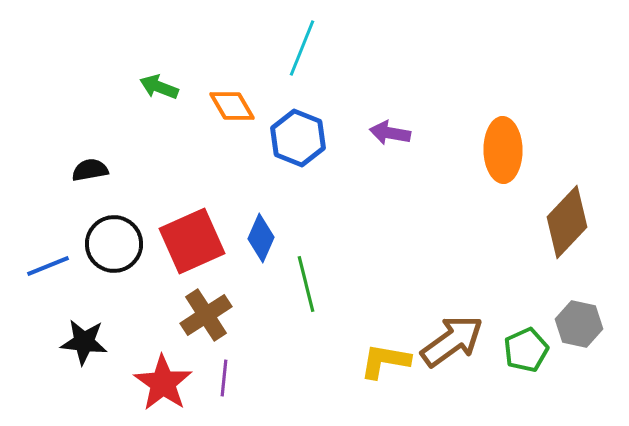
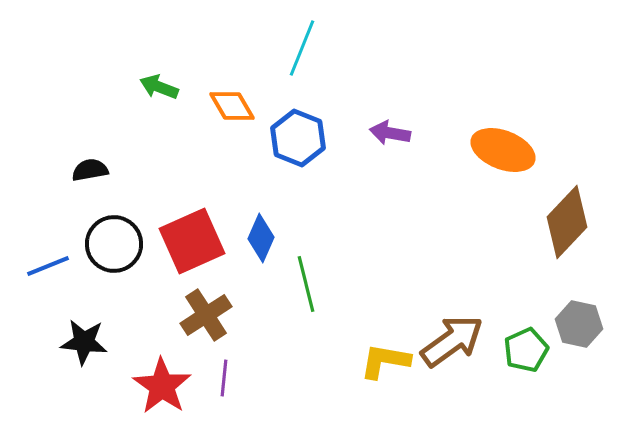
orange ellipse: rotated 68 degrees counterclockwise
red star: moved 1 px left, 3 px down
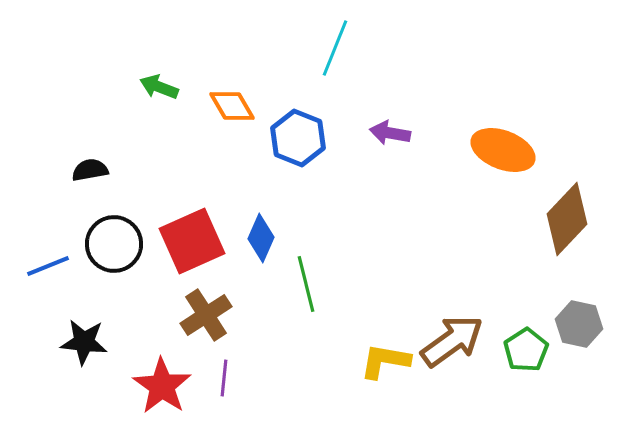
cyan line: moved 33 px right
brown diamond: moved 3 px up
green pentagon: rotated 9 degrees counterclockwise
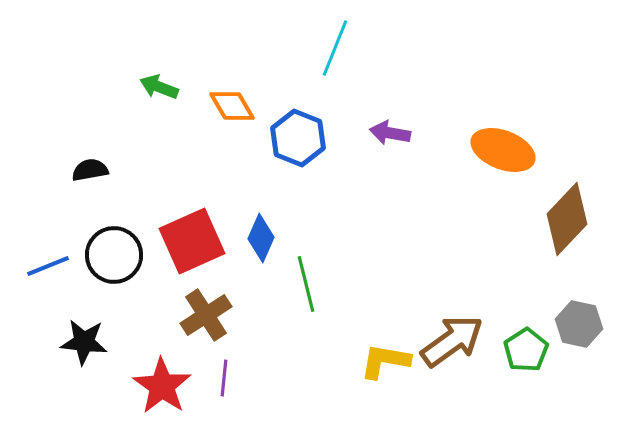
black circle: moved 11 px down
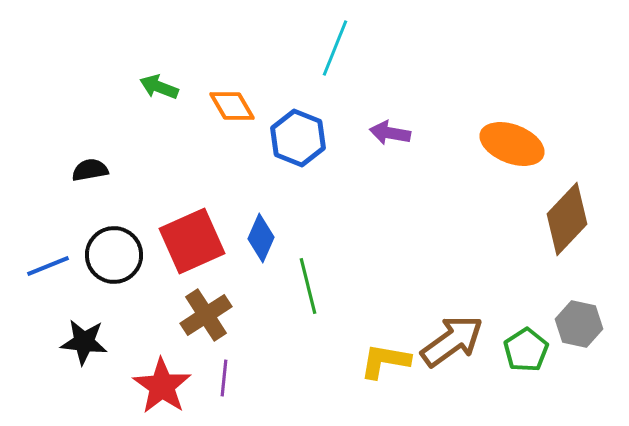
orange ellipse: moved 9 px right, 6 px up
green line: moved 2 px right, 2 px down
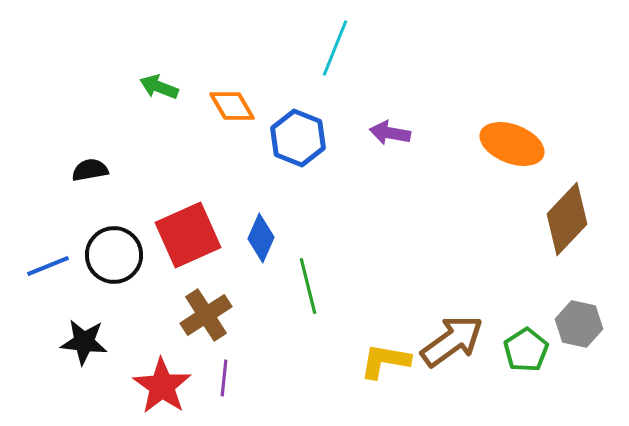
red square: moved 4 px left, 6 px up
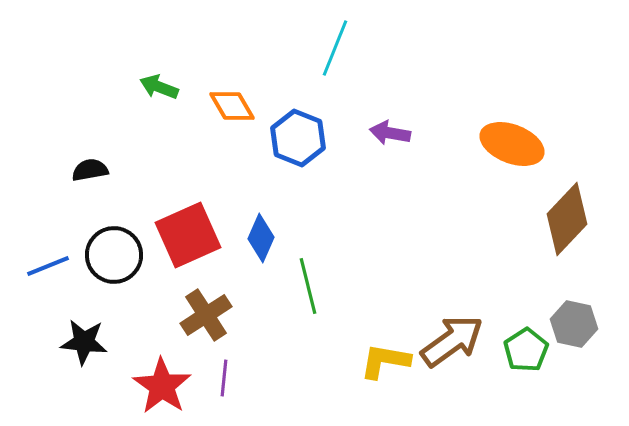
gray hexagon: moved 5 px left
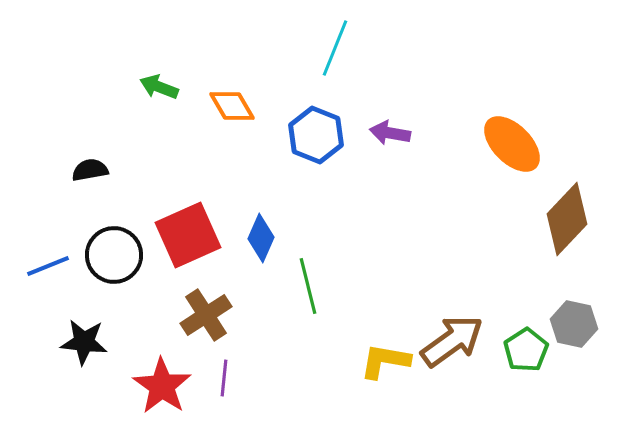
blue hexagon: moved 18 px right, 3 px up
orange ellipse: rotated 24 degrees clockwise
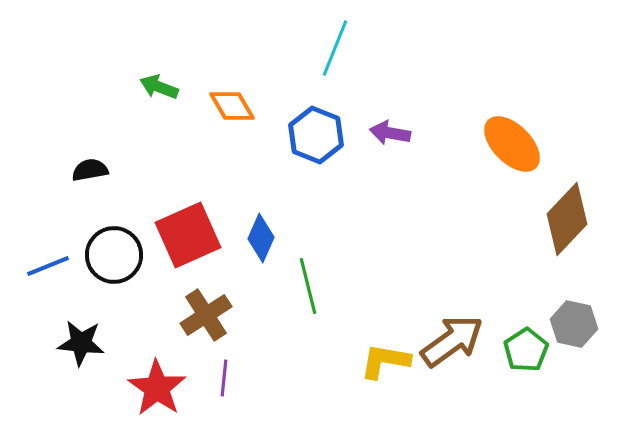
black star: moved 3 px left, 1 px down
red star: moved 5 px left, 2 px down
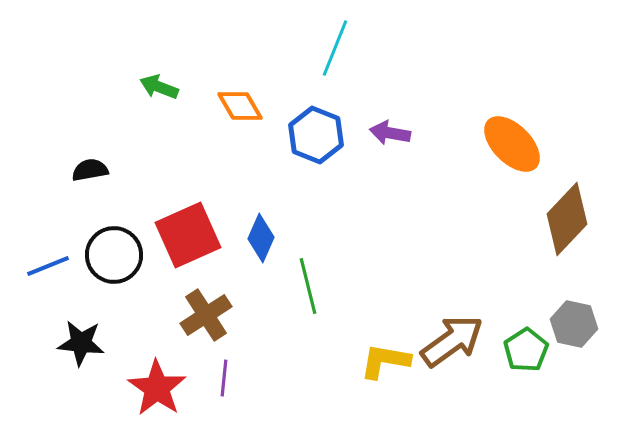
orange diamond: moved 8 px right
